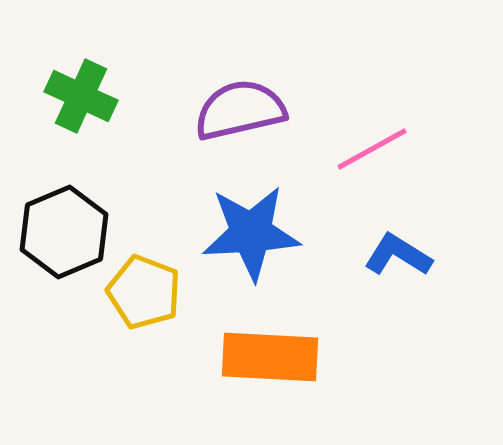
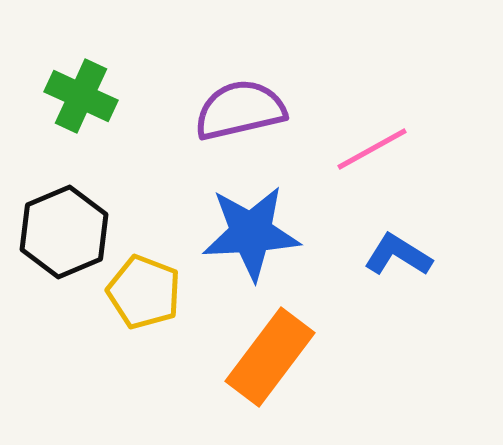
orange rectangle: rotated 56 degrees counterclockwise
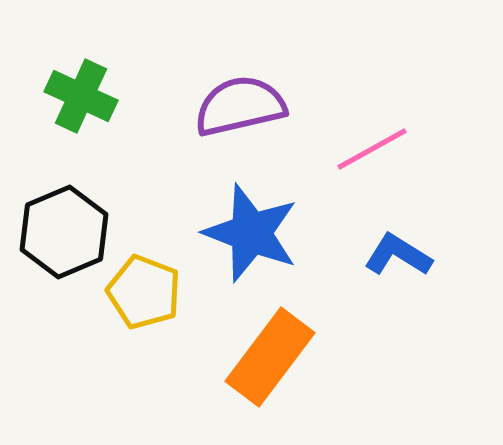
purple semicircle: moved 4 px up
blue star: rotated 24 degrees clockwise
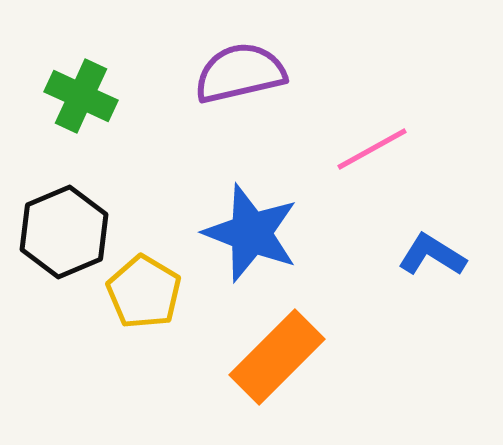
purple semicircle: moved 33 px up
blue L-shape: moved 34 px right
yellow pentagon: rotated 10 degrees clockwise
orange rectangle: moved 7 px right; rotated 8 degrees clockwise
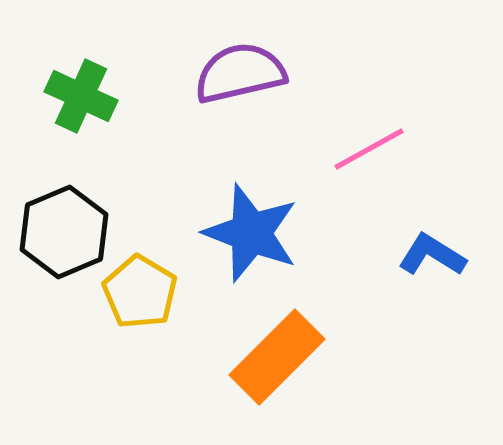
pink line: moved 3 px left
yellow pentagon: moved 4 px left
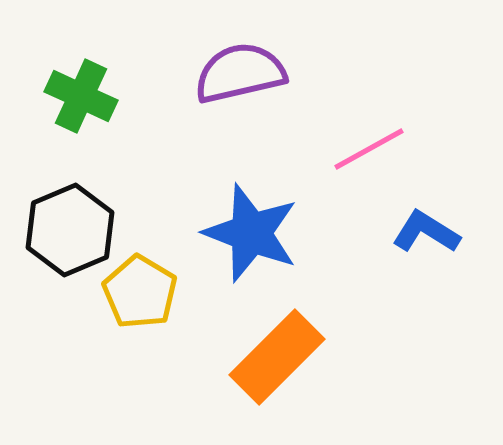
black hexagon: moved 6 px right, 2 px up
blue L-shape: moved 6 px left, 23 px up
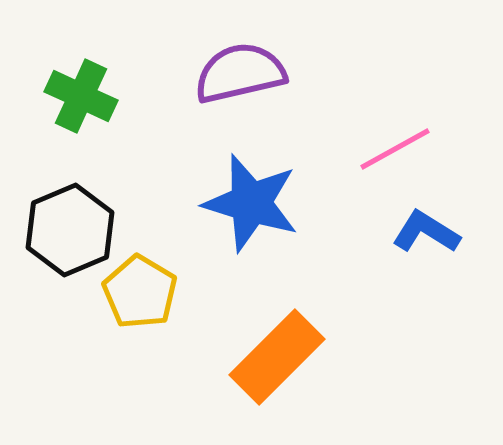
pink line: moved 26 px right
blue star: moved 30 px up; rotated 4 degrees counterclockwise
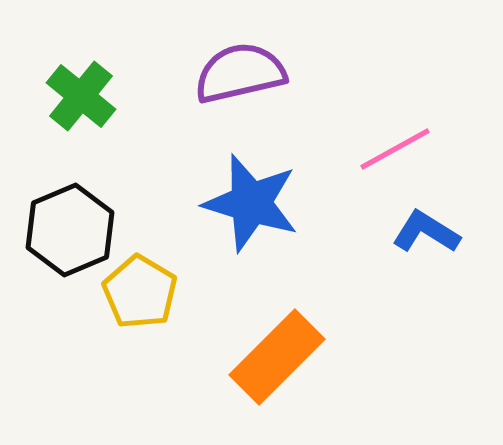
green cross: rotated 14 degrees clockwise
